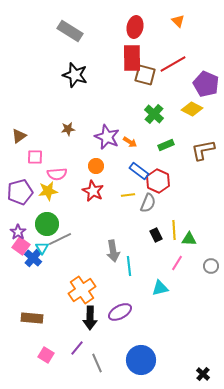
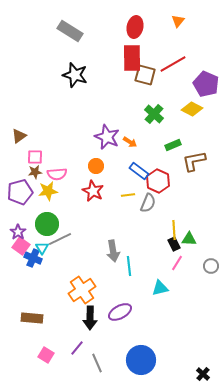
orange triangle at (178, 21): rotated 24 degrees clockwise
brown star at (68, 129): moved 33 px left, 43 px down
green rectangle at (166, 145): moved 7 px right
brown L-shape at (203, 150): moved 9 px left, 11 px down
black rectangle at (156, 235): moved 18 px right, 9 px down
blue cross at (33, 258): rotated 18 degrees counterclockwise
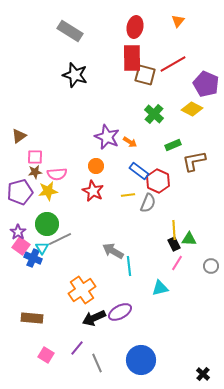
gray arrow at (113, 251): rotated 130 degrees clockwise
black arrow at (90, 318): moved 4 px right; rotated 65 degrees clockwise
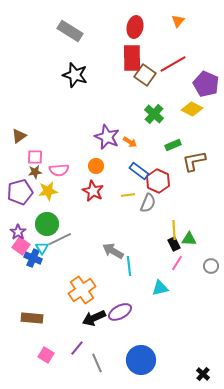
brown square at (145, 75): rotated 20 degrees clockwise
pink semicircle at (57, 174): moved 2 px right, 4 px up
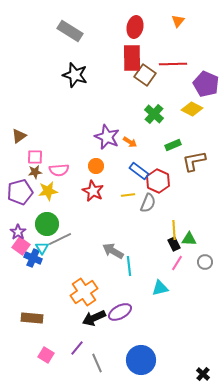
red line at (173, 64): rotated 28 degrees clockwise
gray circle at (211, 266): moved 6 px left, 4 px up
orange cross at (82, 290): moved 2 px right, 2 px down
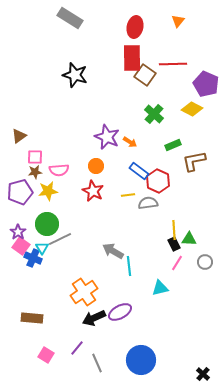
gray rectangle at (70, 31): moved 13 px up
gray semicircle at (148, 203): rotated 120 degrees counterclockwise
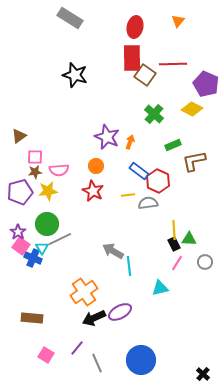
orange arrow at (130, 142): rotated 104 degrees counterclockwise
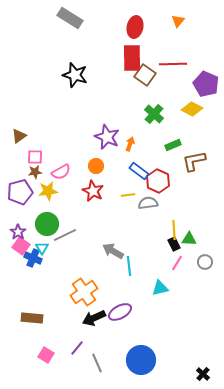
orange arrow at (130, 142): moved 2 px down
pink semicircle at (59, 170): moved 2 px right, 2 px down; rotated 24 degrees counterclockwise
gray line at (60, 239): moved 5 px right, 4 px up
